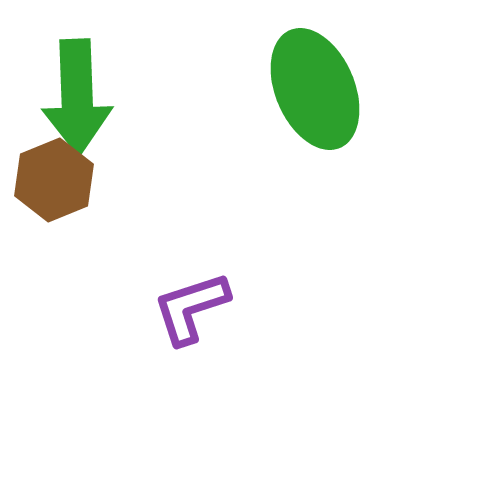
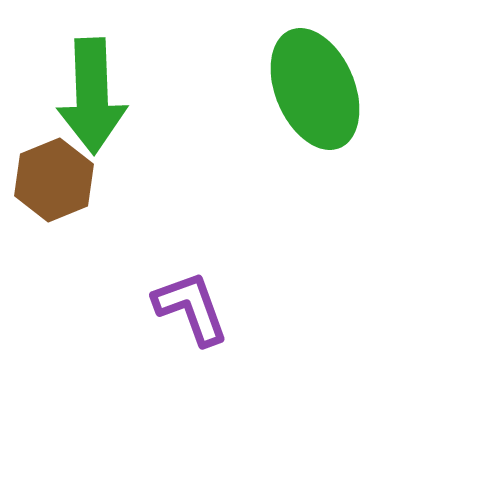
green arrow: moved 15 px right, 1 px up
purple L-shape: rotated 88 degrees clockwise
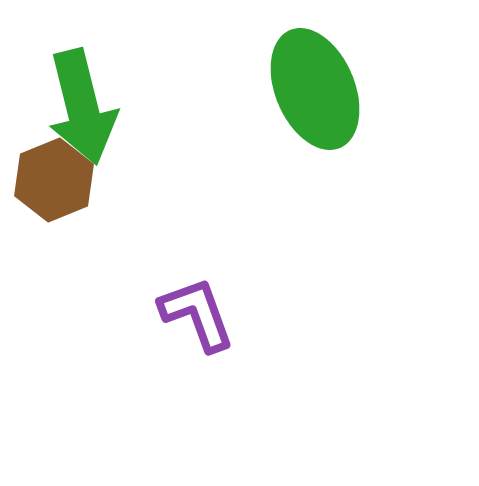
green arrow: moved 10 px left, 11 px down; rotated 12 degrees counterclockwise
purple L-shape: moved 6 px right, 6 px down
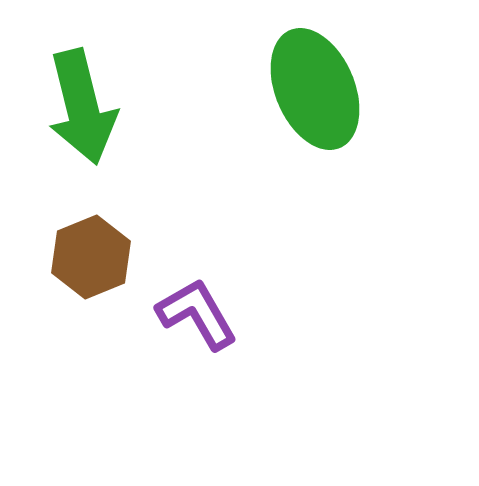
brown hexagon: moved 37 px right, 77 px down
purple L-shape: rotated 10 degrees counterclockwise
